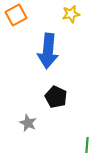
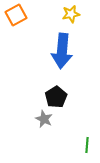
blue arrow: moved 14 px right
black pentagon: rotated 15 degrees clockwise
gray star: moved 16 px right, 4 px up
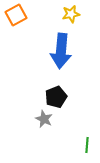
blue arrow: moved 1 px left
black pentagon: rotated 10 degrees clockwise
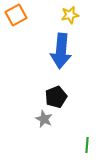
yellow star: moved 1 px left, 1 px down
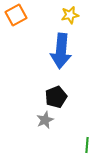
gray star: moved 1 px right, 1 px down; rotated 24 degrees clockwise
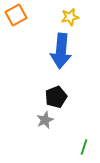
yellow star: moved 2 px down
green line: moved 3 px left, 2 px down; rotated 14 degrees clockwise
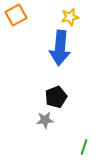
blue arrow: moved 1 px left, 3 px up
gray star: rotated 18 degrees clockwise
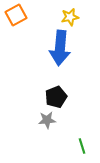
gray star: moved 2 px right
green line: moved 2 px left, 1 px up; rotated 35 degrees counterclockwise
